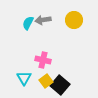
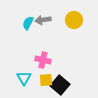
yellow square: moved 1 px up; rotated 32 degrees clockwise
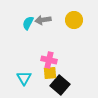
pink cross: moved 6 px right
yellow square: moved 4 px right, 7 px up
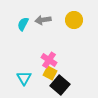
cyan semicircle: moved 5 px left, 1 px down
pink cross: rotated 21 degrees clockwise
yellow square: rotated 32 degrees clockwise
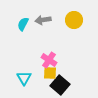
yellow square: rotated 24 degrees counterclockwise
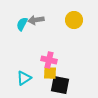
gray arrow: moved 7 px left
cyan semicircle: moved 1 px left
pink cross: rotated 21 degrees counterclockwise
cyan triangle: rotated 28 degrees clockwise
black square: rotated 30 degrees counterclockwise
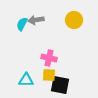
pink cross: moved 2 px up
yellow square: moved 1 px left, 2 px down
cyan triangle: moved 2 px right, 2 px down; rotated 35 degrees clockwise
